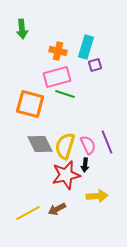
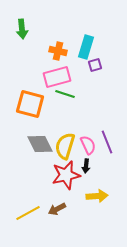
black arrow: moved 1 px right, 1 px down
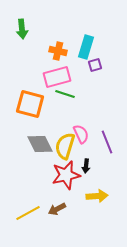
pink semicircle: moved 7 px left, 11 px up
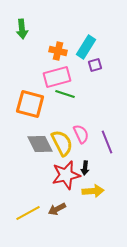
cyan rectangle: rotated 15 degrees clockwise
yellow semicircle: moved 3 px left, 3 px up; rotated 136 degrees clockwise
black arrow: moved 1 px left, 2 px down
yellow arrow: moved 4 px left, 5 px up
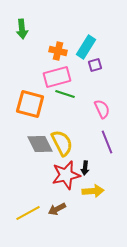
pink semicircle: moved 21 px right, 25 px up
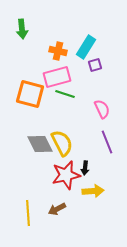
orange square: moved 10 px up
yellow line: rotated 65 degrees counterclockwise
